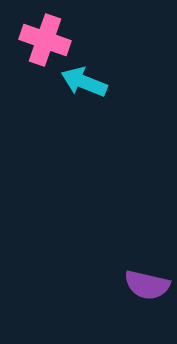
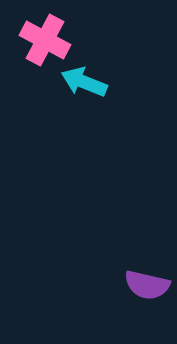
pink cross: rotated 9 degrees clockwise
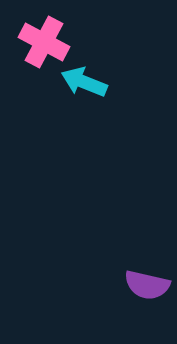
pink cross: moved 1 px left, 2 px down
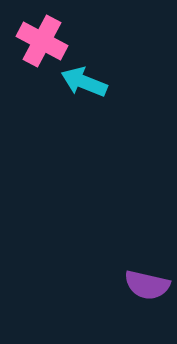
pink cross: moved 2 px left, 1 px up
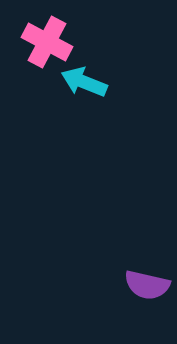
pink cross: moved 5 px right, 1 px down
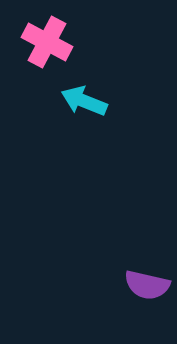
cyan arrow: moved 19 px down
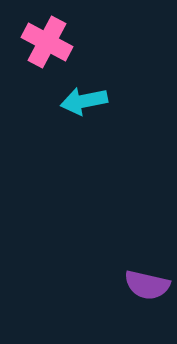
cyan arrow: rotated 33 degrees counterclockwise
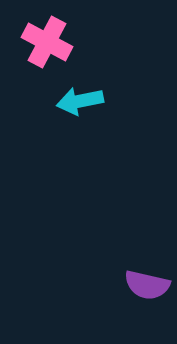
cyan arrow: moved 4 px left
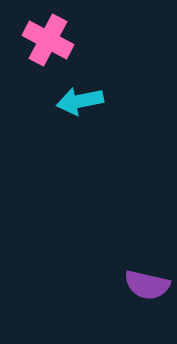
pink cross: moved 1 px right, 2 px up
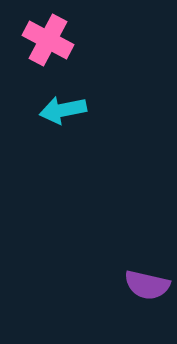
cyan arrow: moved 17 px left, 9 px down
